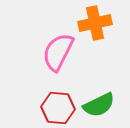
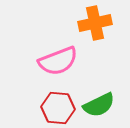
pink semicircle: moved 9 px down; rotated 138 degrees counterclockwise
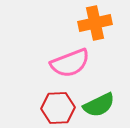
pink semicircle: moved 12 px right, 2 px down
red hexagon: rotated 8 degrees counterclockwise
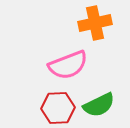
pink semicircle: moved 2 px left, 2 px down
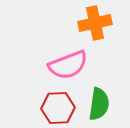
green semicircle: moved 1 px up; rotated 56 degrees counterclockwise
